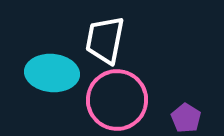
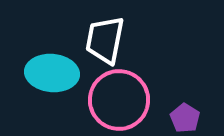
pink circle: moved 2 px right
purple pentagon: moved 1 px left
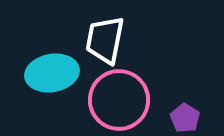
cyan ellipse: rotated 15 degrees counterclockwise
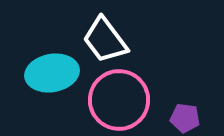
white trapezoid: rotated 48 degrees counterclockwise
purple pentagon: rotated 24 degrees counterclockwise
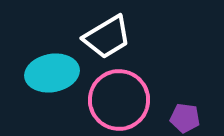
white trapezoid: moved 2 px right, 3 px up; rotated 84 degrees counterclockwise
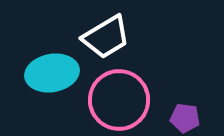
white trapezoid: moved 1 px left
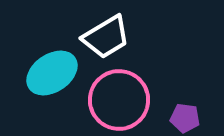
cyan ellipse: rotated 24 degrees counterclockwise
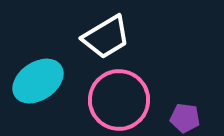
cyan ellipse: moved 14 px left, 8 px down
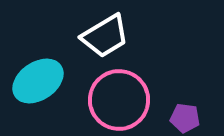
white trapezoid: moved 1 px left, 1 px up
